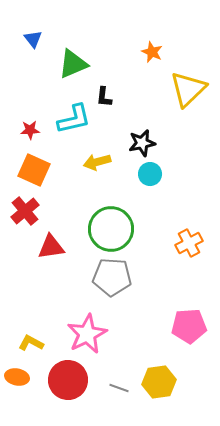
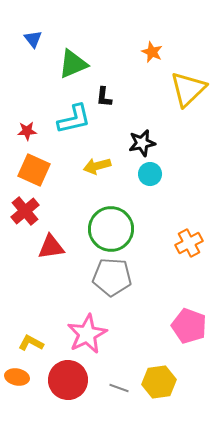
red star: moved 3 px left, 1 px down
yellow arrow: moved 4 px down
pink pentagon: rotated 24 degrees clockwise
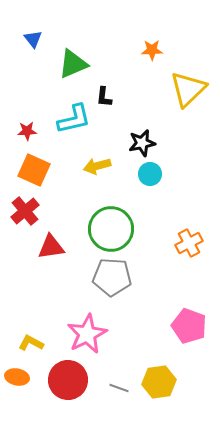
orange star: moved 2 px up; rotated 25 degrees counterclockwise
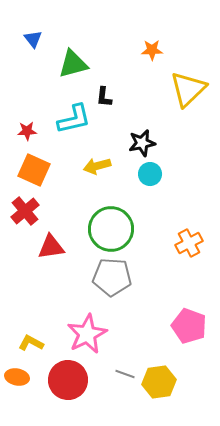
green triangle: rotated 8 degrees clockwise
gray line: moved 6 px right, 14 px up
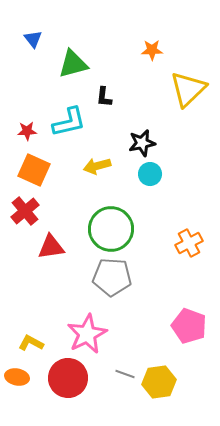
cyan L-shape: moved 5 px left, 3 px down
red circle: moved 2 px up
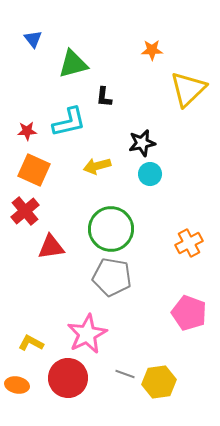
gray pentagon: rotated 6 degrees clockwise
pink pentagon: moved 13 px up
orange ellipse: moved 8 px down
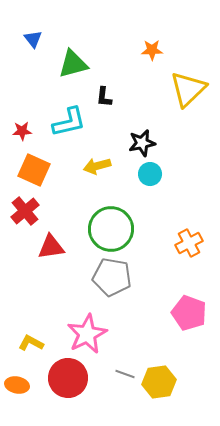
red star: moved 5 px left
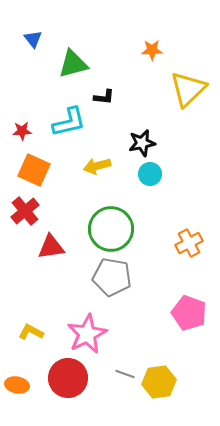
black L-shape: rotated 90 degrees counterclockwise
yellow L-shape: moved 11 px up
